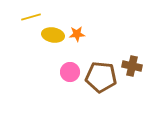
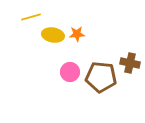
brown cross: moved 2 px left, 3 px up
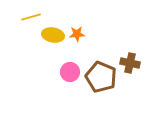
brown pentagon: rotated 16 degrees clockwise
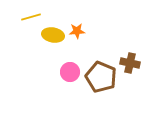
orange star: moved 3 px up
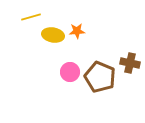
brown pentagon: moved 1 px left
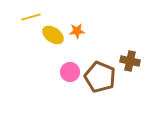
yellow ellipse: rotated 25 degrees clockwise
brown cross: moved 2 px up
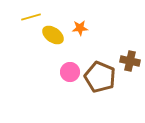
orange star: moved 3 px right, 3 px up
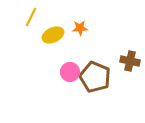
yellow line: rotated 48 degrees counterclockwise
yellow ellipse: rotated 60 degrees counterclockwise
brown pentagon: moved 5 px left
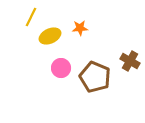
yellow ellipse: moved 3 px left, 1 px down
brown cross: rotated 18 degrees clockwise
pink circle: moved 9 px left, 4 px up
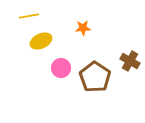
yellow line: moved 2 px left, 1 px up; rotated 54 degrees clockwise
orange star: moved 3 px right
yellow ellipse: moved 9 px left, 5 px down
brown pentagon: rotated 12 degrees clockwise
